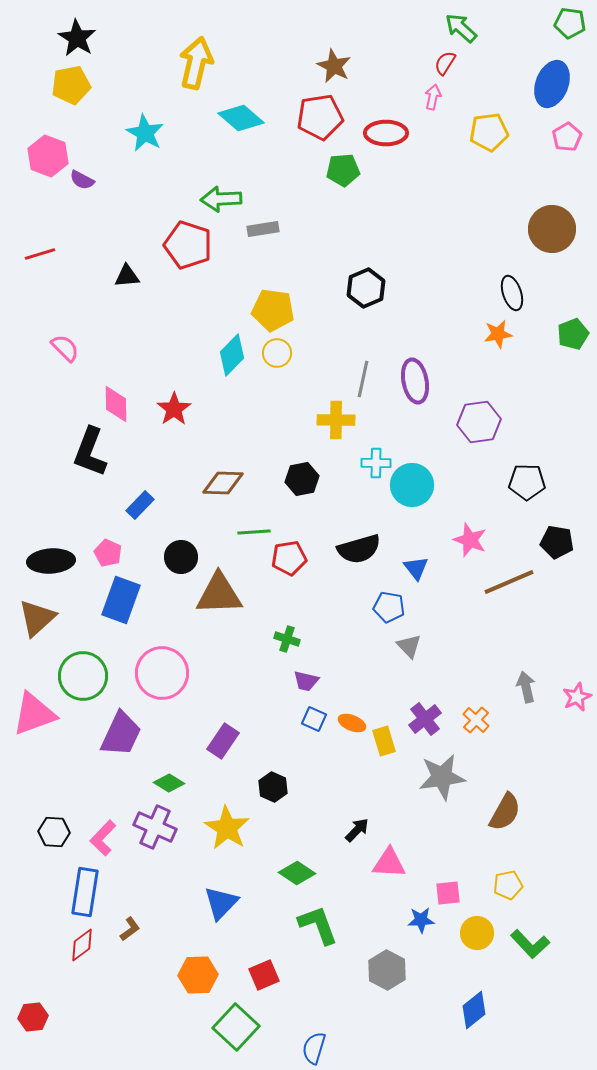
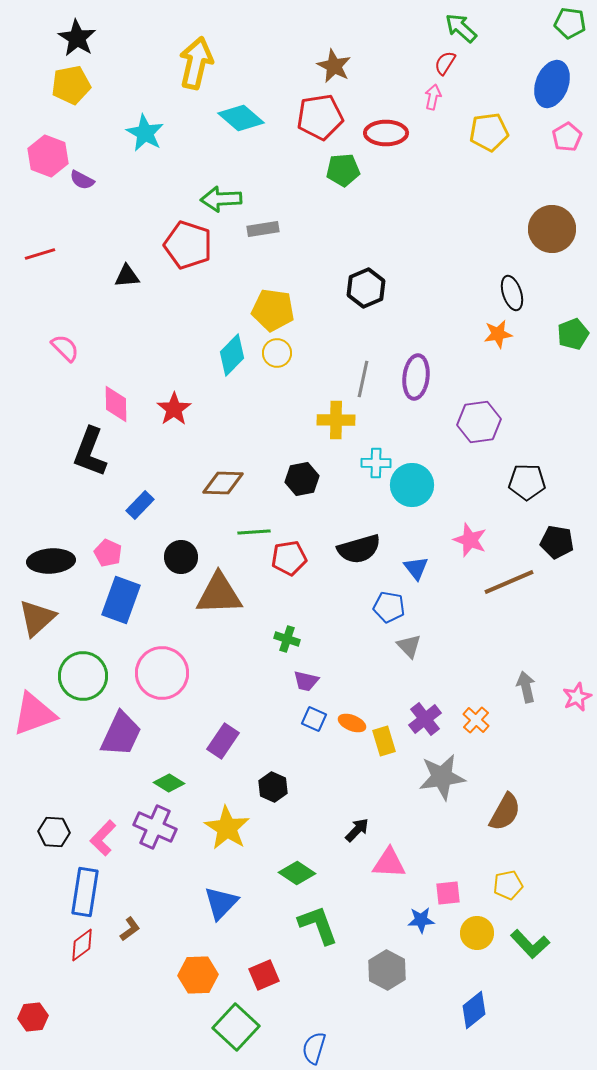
purple ellipse at (415, 381): moved 1 px right, 4 px up; rotated 18 degrees clockwise
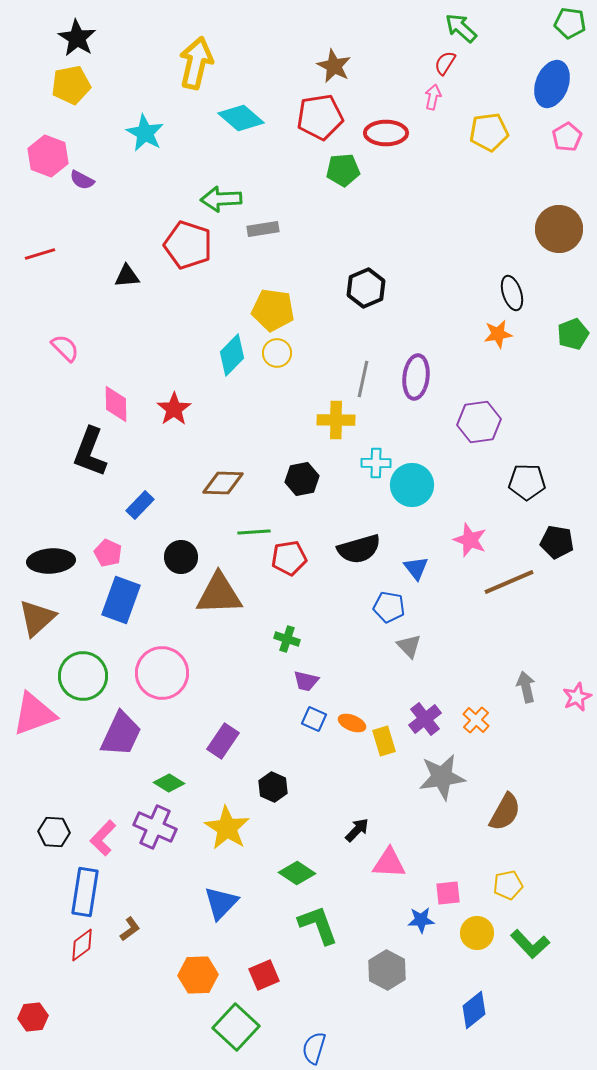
brown circle at (552, 229): moved 7 px right
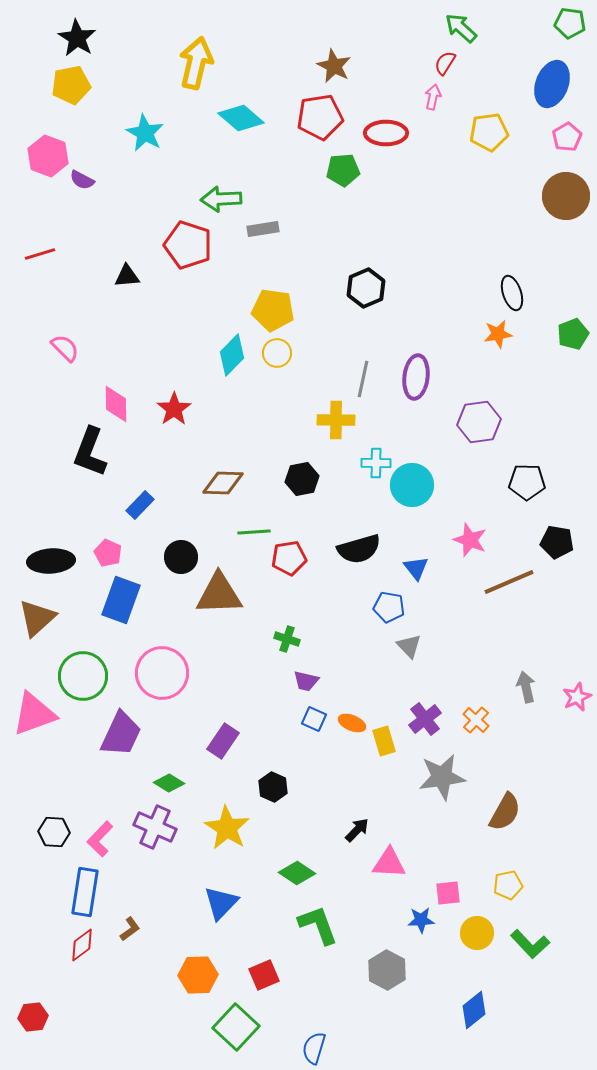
brown circle at (559, 229): moved 7 px right, 33 px up
pink L-shape at (103, 838): moved 3 px left, 1 px down
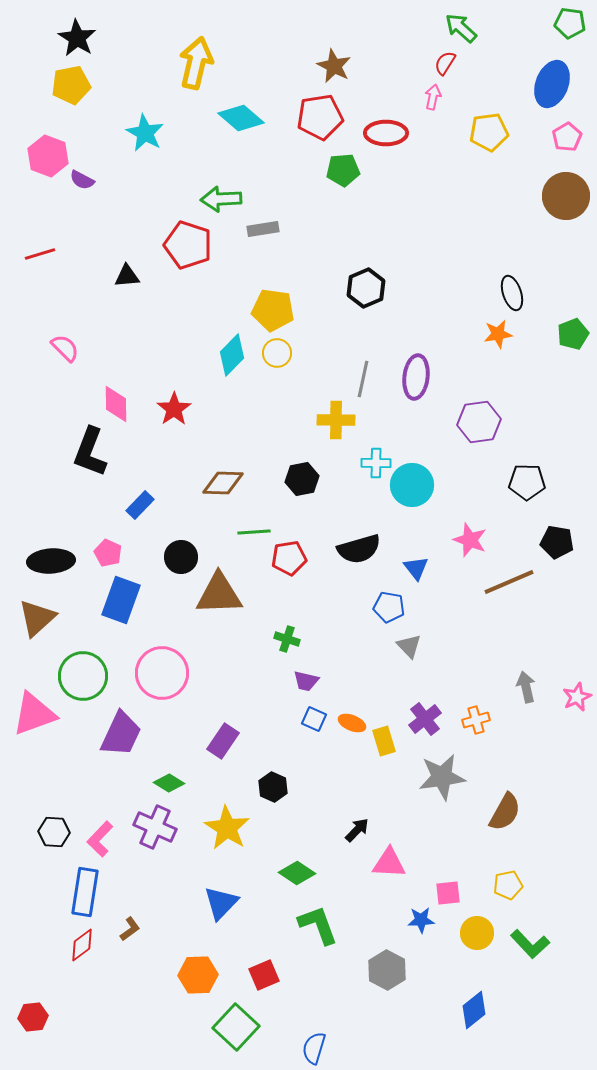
orange cross at (476, 720): rotated 32 degrees clockwise
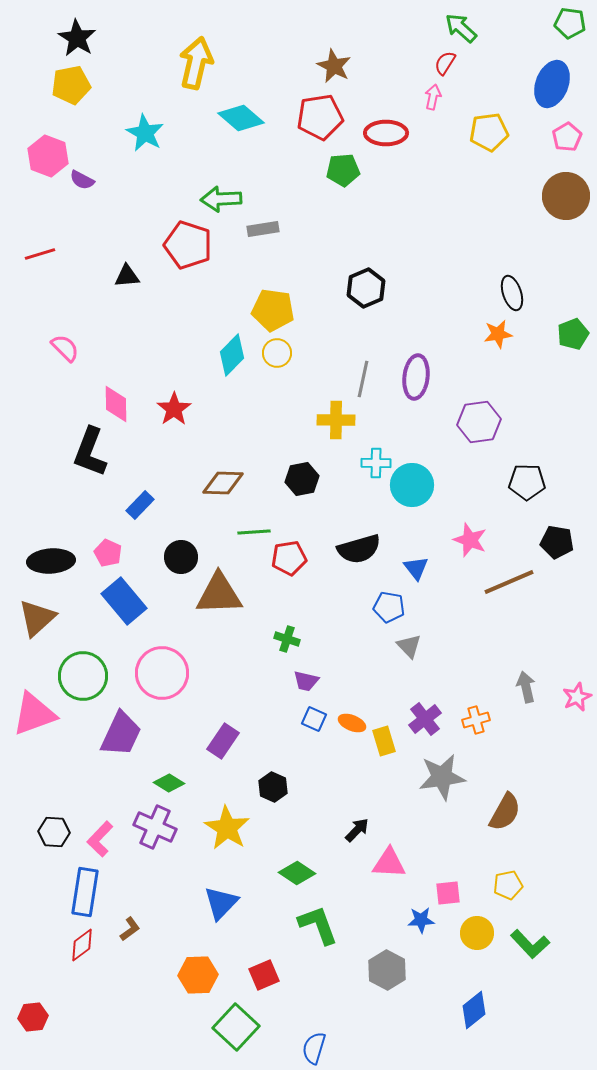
blue rectangle at (121, 600): moved 3 px right, 1 px down; rotated 60 degrees counterclockwise
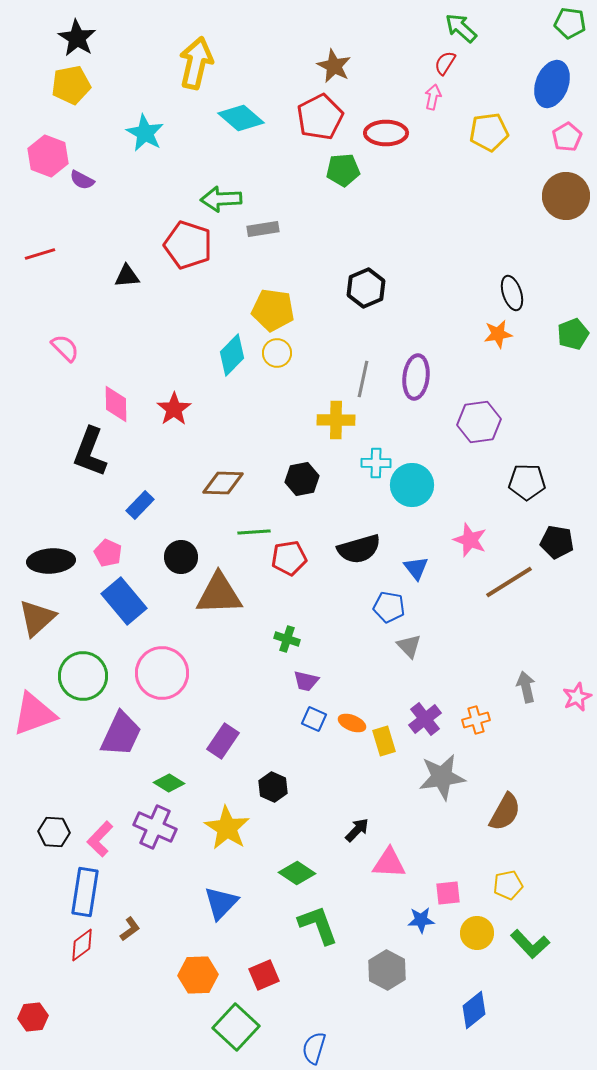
red pentagon at (320, 117): rotated 18 degrees counterclockwise
brown line at (509, 582): rotated 9 degrees counterclockwise
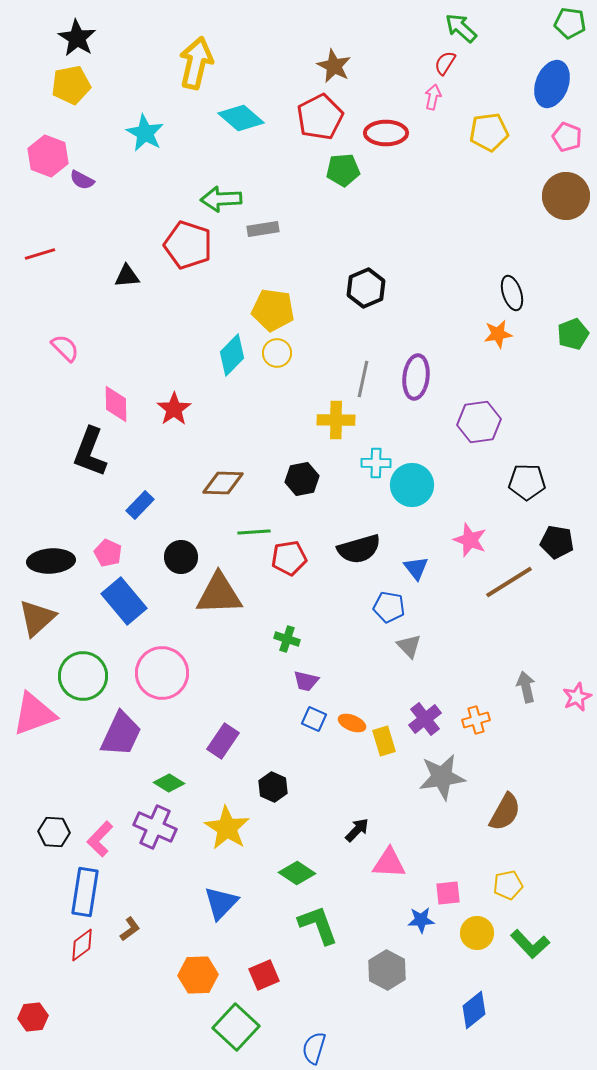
pink pentagon at (567, 137): rotated 20 degrees counterclockwise
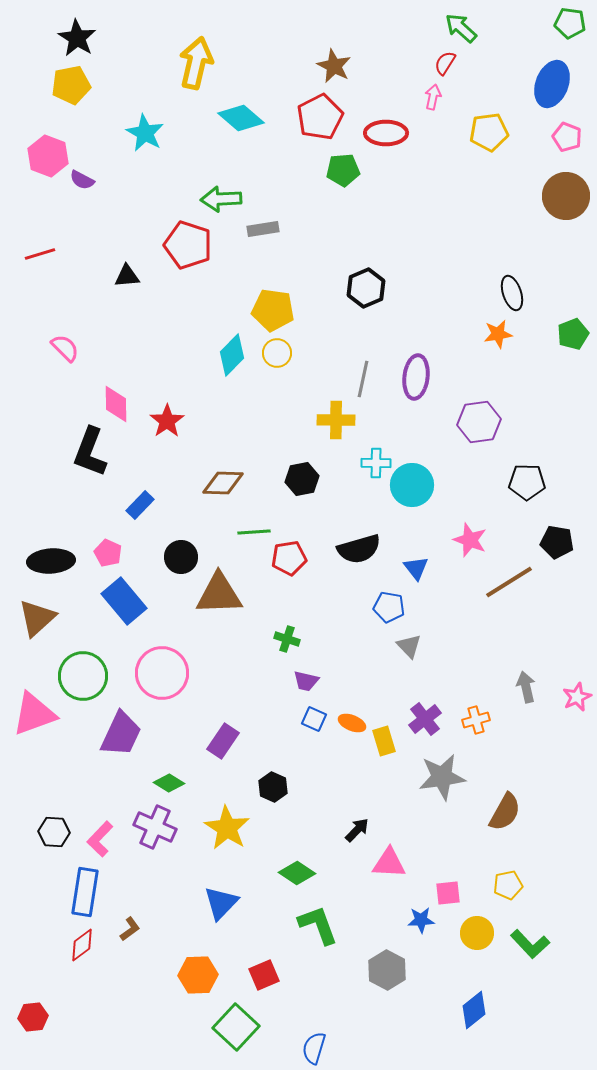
red star at (174, 409): moved 7 px left, 12 px down
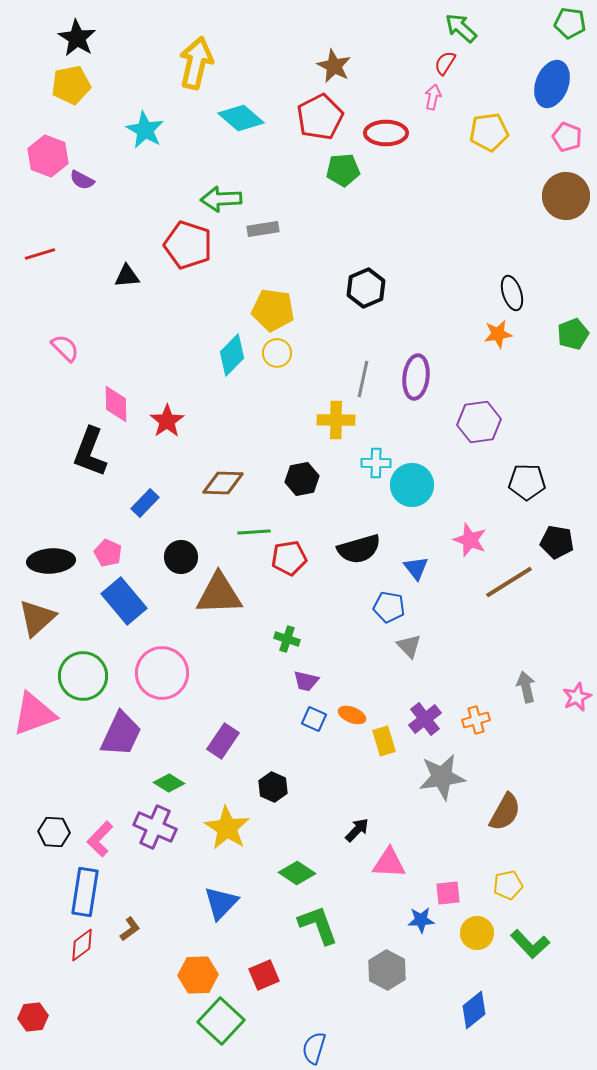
cyan star at (145, 133): moved 3 px up
blue rectangle at (140, 505): moved 5 px right, 2 px up
orange ellipse at (352, 723): moved 8 px up
green square at (236, 1027): moved 15 px left, 6 px up
